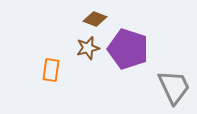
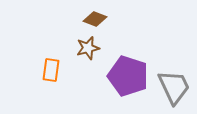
purple pentagon: moved 27 px down
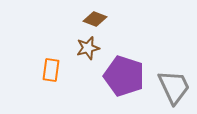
purple pentagon: moved 4 px left
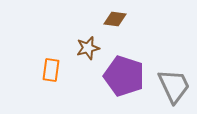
brown diamond: moved 20 px right; rotated 15 degrees counterclockwise
gray trapezoid: moved 1 px up
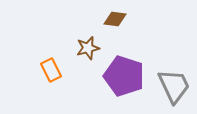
orange rectangle: rotated 35 degrees counterclockwise
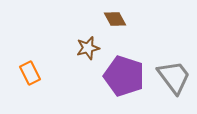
brown diamond: rotated 55 degrees clockwise
orange rectangle: moved 21 px left, 3 px down
gray trapezoid: moved 9 px up; rotated 12 degrees counterclockwise
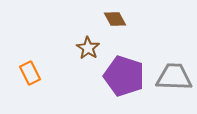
brown star: rotated 25 degrees counterclockwise
gray trapezoid: rotated 51 degrees counterclockwise
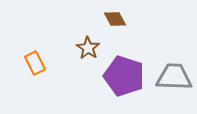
orange rectangle: moved 5 px right, 10 px up
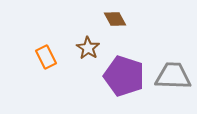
orange rectangle: moved 11 px right, 6 px up
gray trapezoid: moved 1 px left, 1 px up
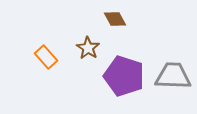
orange rectangle: rotated 15 degrees counterclockwise
